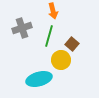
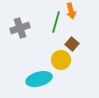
orange arrow: moved 18 px right
gray cross: moved 2 px left
green line: moved 7 px right, 14 px up
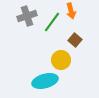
green line: moved 4 px left; rotated 20 degrees clockwise
gray cross: moved 7 px right, 12 px up
brown square: moved 3 px right, 4 px up
cyan ellipse: moved 6 px right, 2 px down
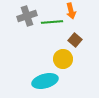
green line: rotated 50 degrees clockwise
yellow circle: moved 2 px right, 1 px up
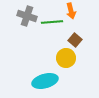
gray cross: rotated 36 degrees clockwise
yellow circle: moved 3 px right, 1 px up
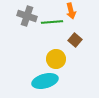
yellow circle: moved 10 px left, 1 px down
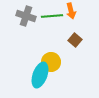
gray cross: moved 1 px left
green line: moved 6 px up
yellow circle: moved 5 px left, 3 px down
cyan ellipse: moved 5 px left, 6 px up; rotated 55 degrees counterclockwise
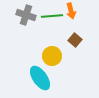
gray cross: moved 1 px up
yellow circle: moved 1 px right, 6 px up
cyan ellipse: moved 3 px down; rotated 55 degrees counterclockwise
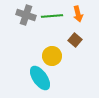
orange arrow: moved 7 px right, 3 px down
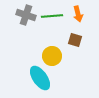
brown square: rotated 24 degrees counterclockwise
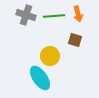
green line: moved 2 px right
yellow circle: moved 2 px left
